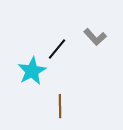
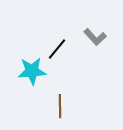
cyan star: rotated 24 degrees clockwise
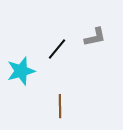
gray L-shape: rotated 60 degrees counterclockwise
cyan star: moved 11 px left; rotated 12 degrees counterclockwise
